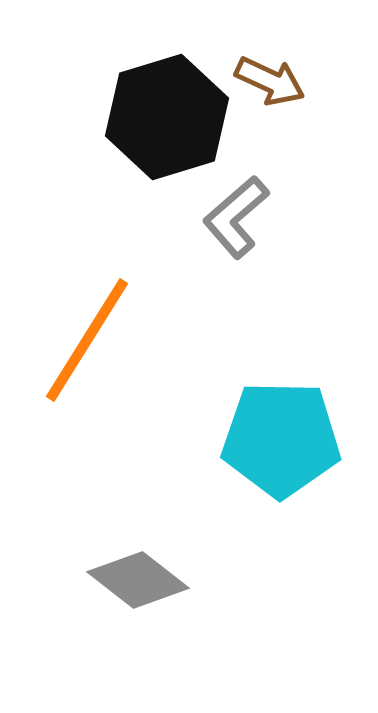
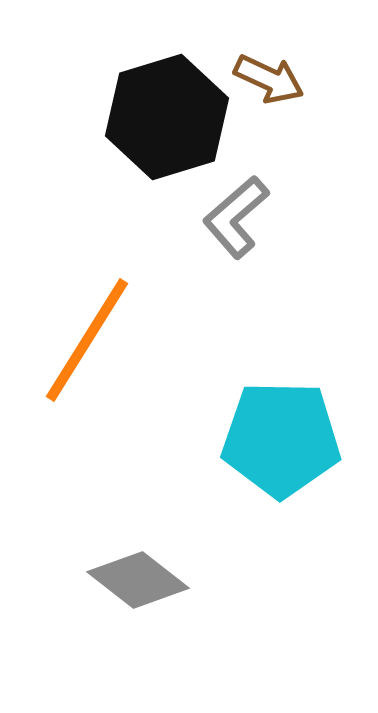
brown arrow: moved 1 px left, 2 px up
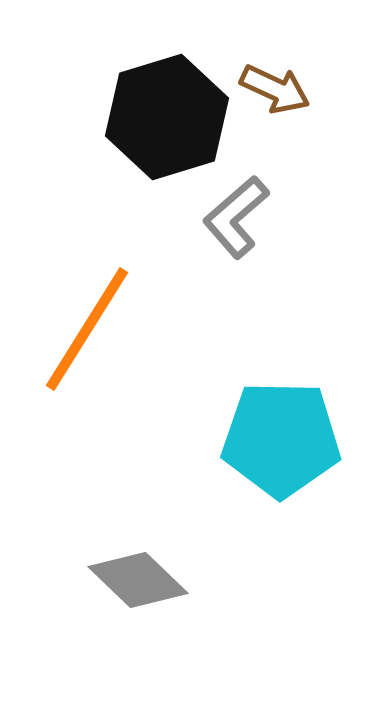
brown arrow: moved 6 px right, 10 px down
orange line: moved 11 px up
gray diamond: rotated 6 degrees clockwise
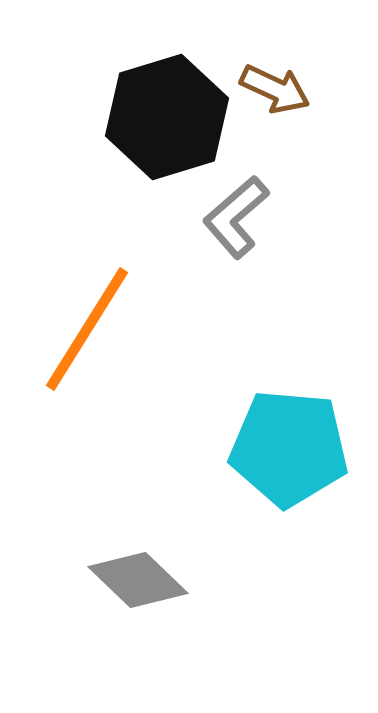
cyan pentagon: moved 8 px right, 9 px down; rotated 4 degrees clockwise
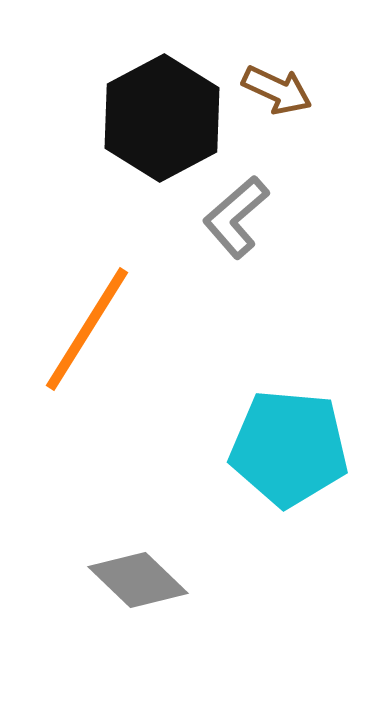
brown arrow: moved 2 px right, 1 px down
black hexagon: moved 5 px left, 1 px down; rotated 11 degrees counterclockwise
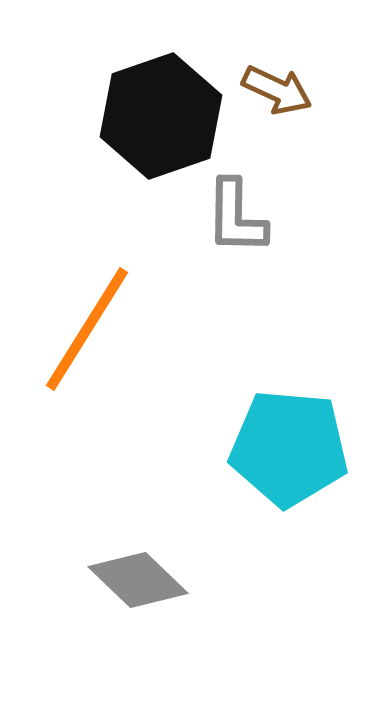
black hexagon: moved 1 px left, 2 px up; rotated 9 degrees clockwise
gray L-shape: rotated 48 degrees counterclockwise
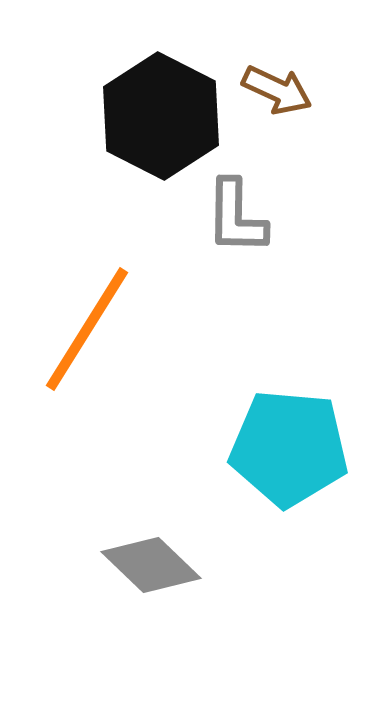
black hexagon: rotated 14 degrees counterclockwise
gray diamond: moved 13 px right, 15 px up
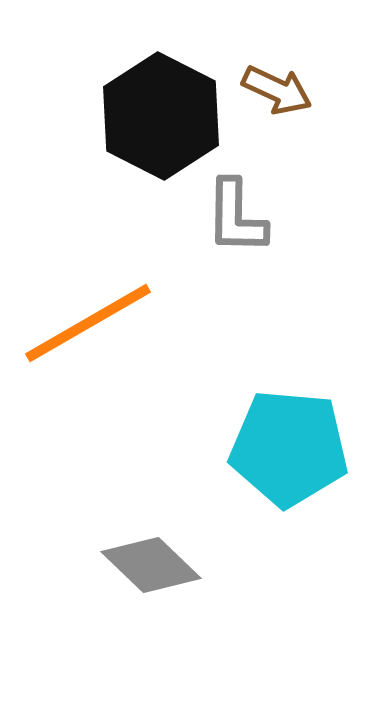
orange line: moved 1 px right, 6 px up; rotated 28 degrees clockwise
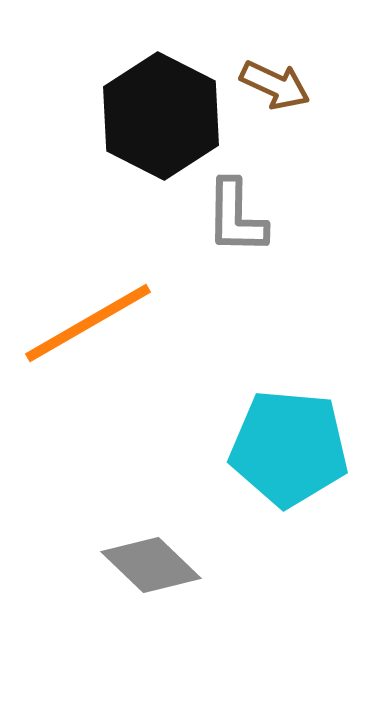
brown arrow: moved 2 px left, 5 px up
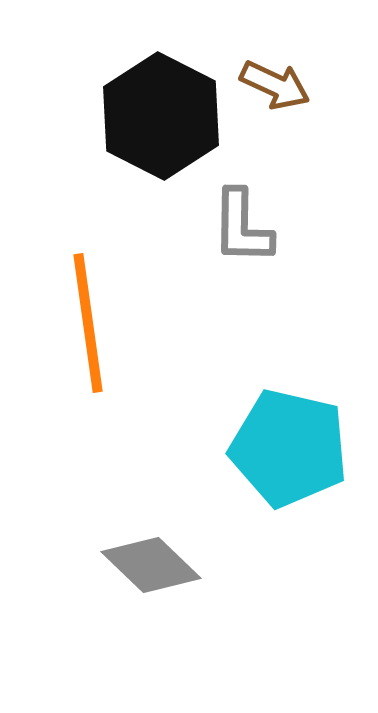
gray L-shape: moved 6 px right, 10 px down
orange line: rotated 68 degrees counterclockwise
cyan pentagon: rotated 8 degrees clockwise
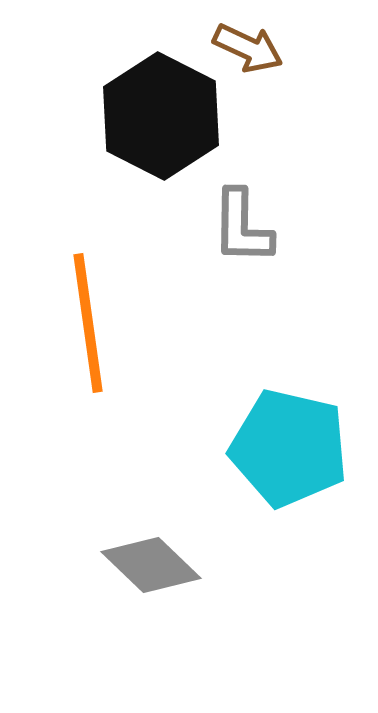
brown arrow: moved 27 px left, 37 px up
